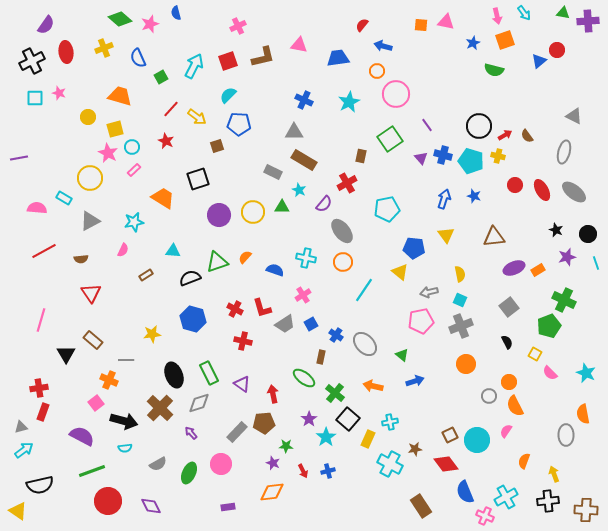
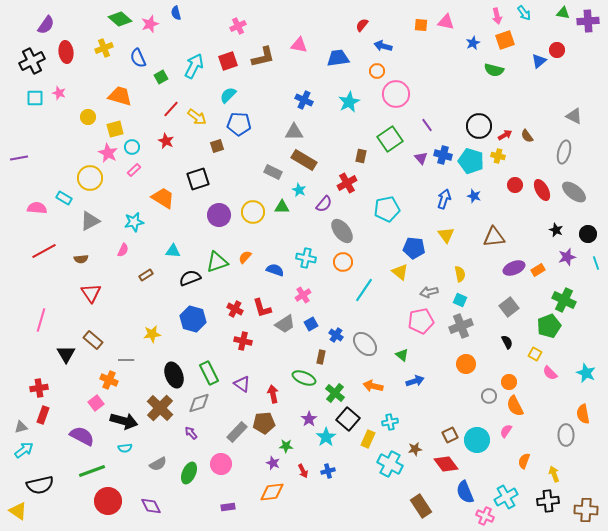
green ellipse at (304, 378): rotated 15 degrees counterclockwise
red rectangle at (43, 412): moved 3 px down
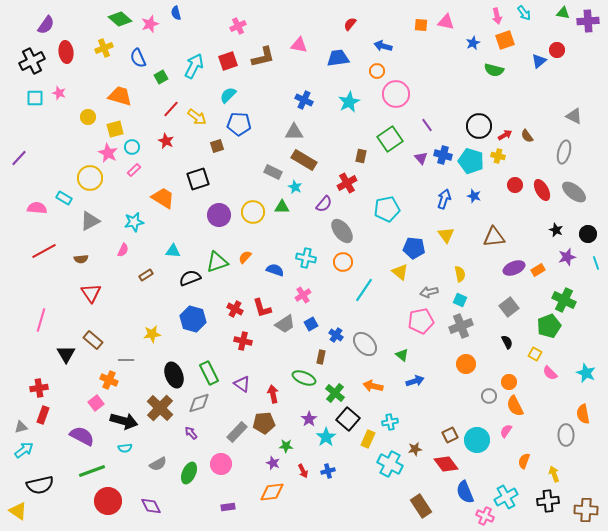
red semicircle at (362, 25): moved 12 px left, 1 px up
purple line at (19, 158): rotated 36 degrees counterclockwise
cyan star at (299, 190): moved 4 px left, 3 px up
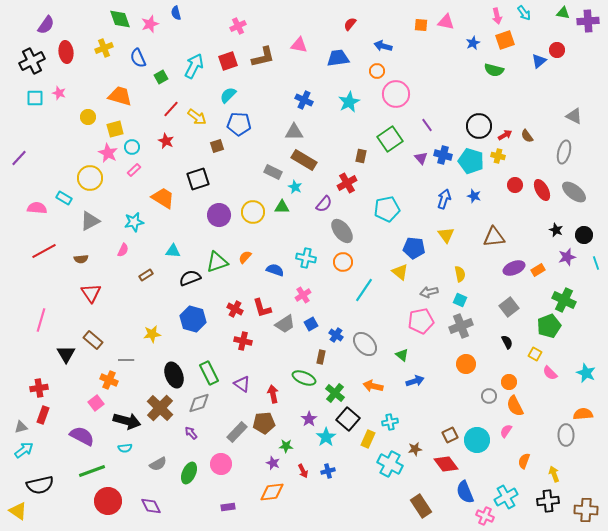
green diamond at (120, 19): rotated 30 degrees clockwise
black circle at (588, 234): moved 4 px left, 1 px down
orange semicircle at (583, 414): rotated 96 degrees clockwise
black arrow at (124, 421): moved 3 px right
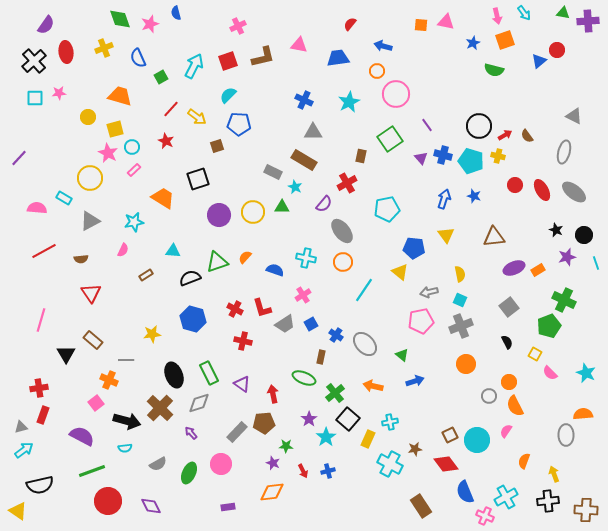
black cross at (32, 61): moved 2 px right; rotated 15 degrees counterclockwise
pink star at (59, 93): rotated 24 degrees counterclockwise
gray triangle at (294, 132): moved 19 px right
green cross at (335, 393): rotated 12 degrees clockwise
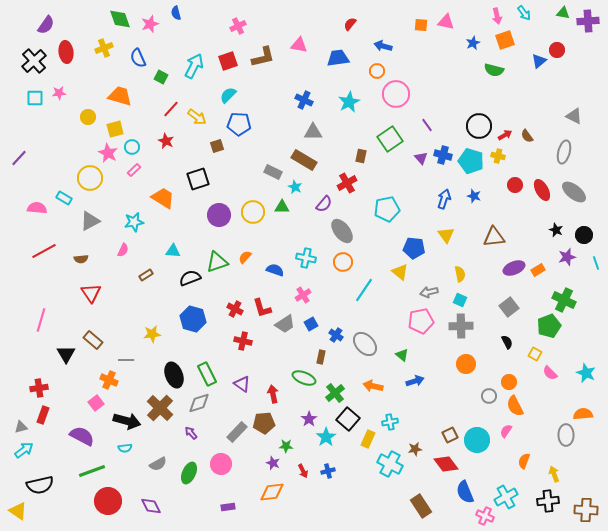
green square at (161, 77): rotated 32 degrees counterclockwise
gray cross at (461, 326): rotated 20 degrees clockwise
green rectangle at (209, 373): moved 2 px left, 1 px down
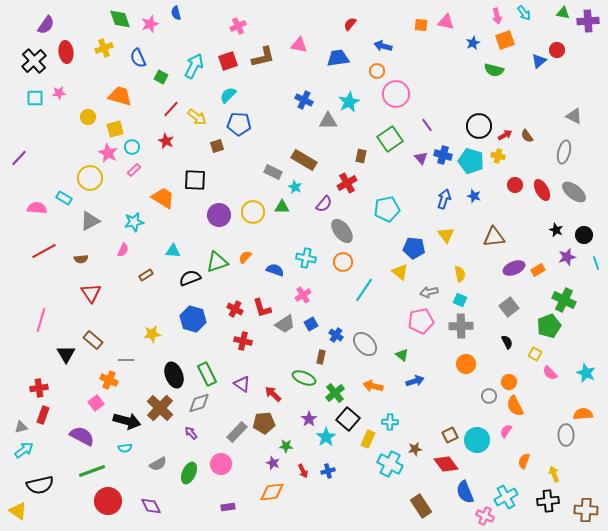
gray triangle at (313, 132): moved 15 px right, 11 px up
black square at (198, 179): moved 3 px left, 1 px down; rotated 20 degrees clockwise
red arrow at (273, 394): rotated 36 degrees counterclockwise
cyan cross at (390, 422): rotated 14 degrees clockwise
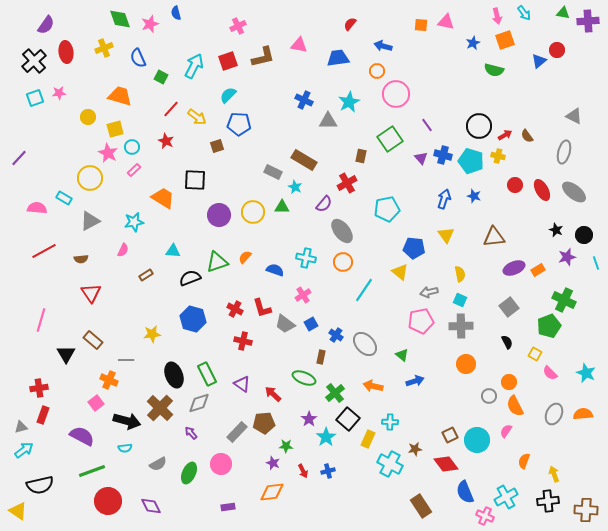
cyan square at (35, 98): rotated 18 degrees counterclockwise
gray trapezoid at (285, 324): rotated 70 degrees clockwise
gray ellipse at (566, 435): moved 12 px left, 21 px up; rotated 25 degrees clockwise
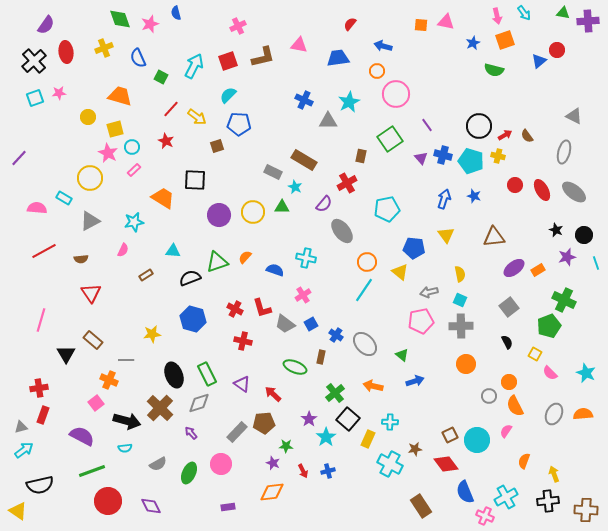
orange circle at (343, 262): moved 24 px right
purple ellipse at (514, 268): rotated 15 degrees counterclockwise
green ellipse at (304, 378): moved 9 px left, 11 px up
